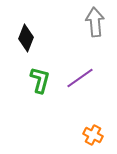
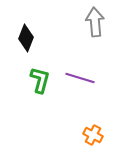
purple line: rotated 52 degrees clockwise
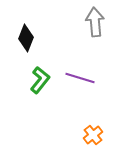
green L-shape: rotated 24 degrees clockwise
orange cross: rotated 24 degrees clockwise
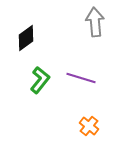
black diamond: rotated 32 degrees clockwise
purple line: moved 1 px right
orange cross: moved 4 px left, 9 px up; rotated 12 degrees counterclockwise
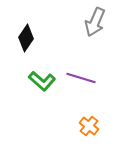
gray arrow: rotated 152 degrees counterclockwise
black diamond: rotated 20 degrees counterclockwise
green L-shape: moved 2 px right, 1 px down; rotated 92 degrees clockwise
